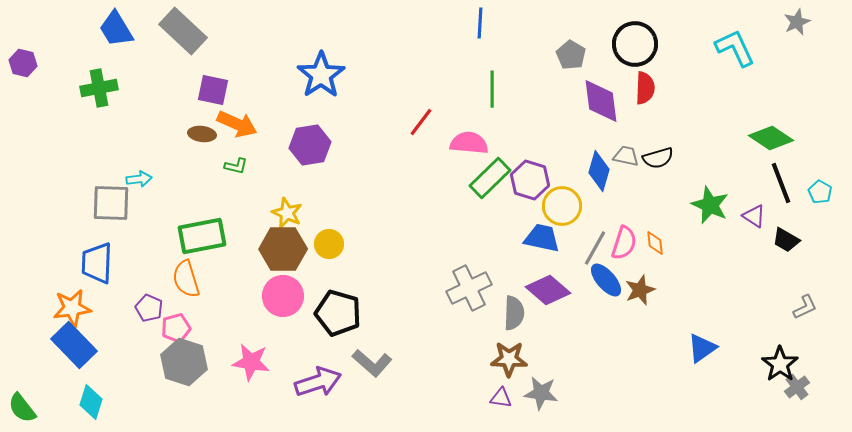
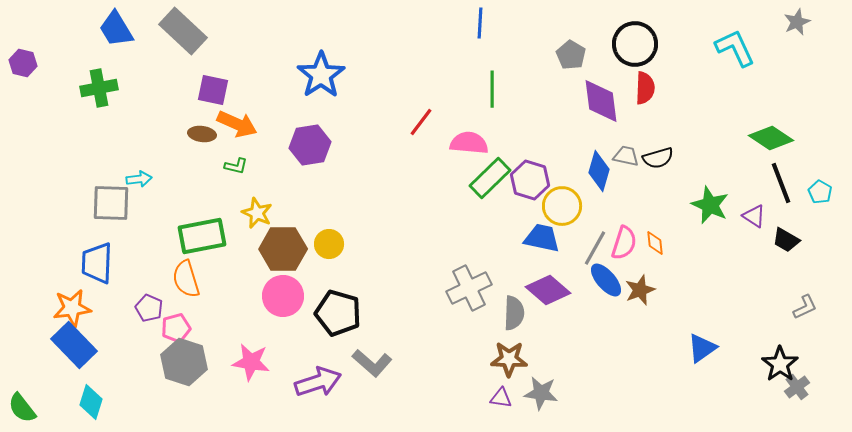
yellow star at (287, 213): moved 30 px left
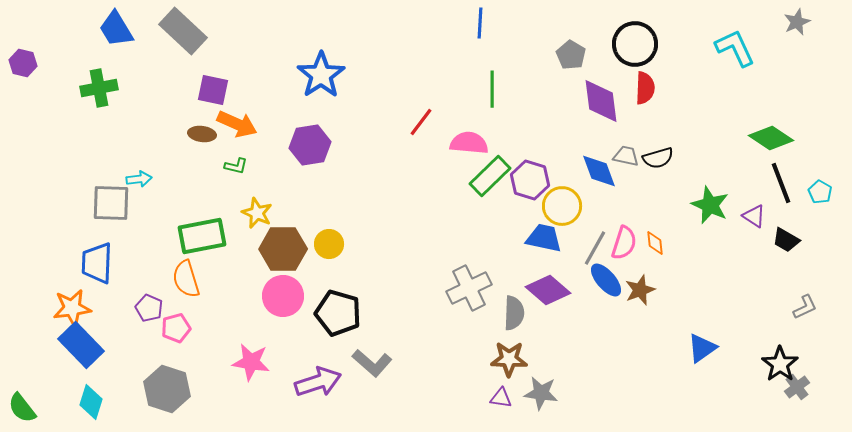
blue diamond at (599, 171): rotated 36 degrees counterclockwise
green rectangle at (490, 178): moved 2 px up
blue trapezoid at (542, 238): moved 2 px right
blue rectangle at (74, 345): moved 7 px right
gray hexagon at (184, 362): moved 17 px left, 27 px down
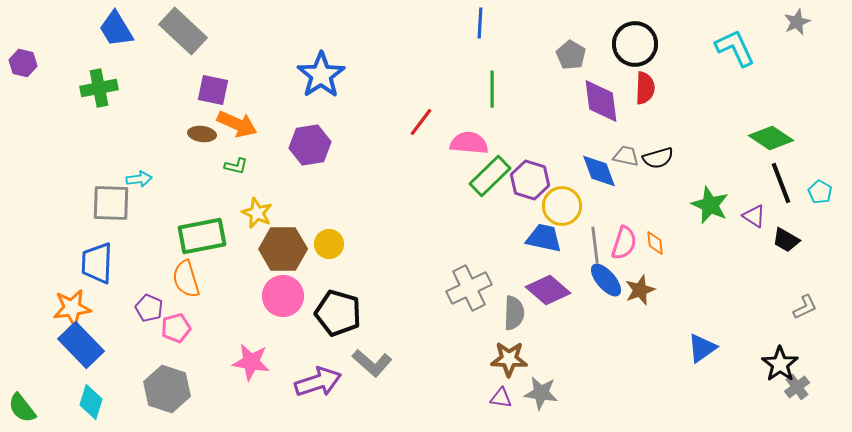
gray line at (595, 248): moved 3 px up; rotated 36 degrees counterclockwise
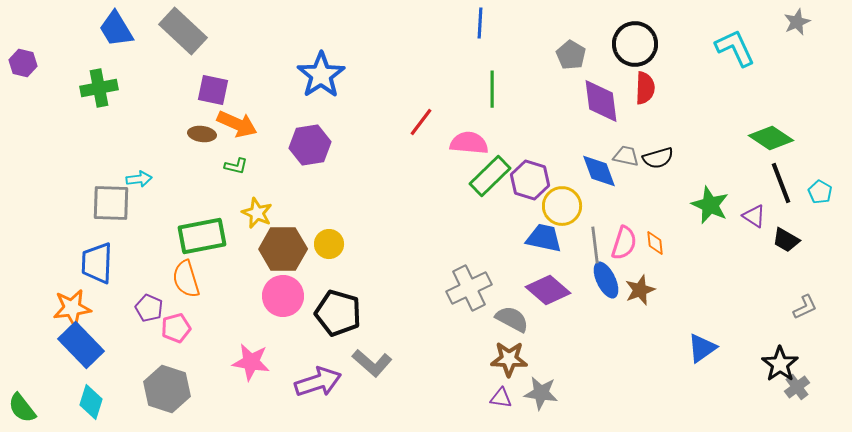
blue ellipse at (606, 280): rotated 15 degrees clockwise
gray semicircle at (514, 313): moved 2 px left, 6 px down; rotated 64 degrees counterclockwise
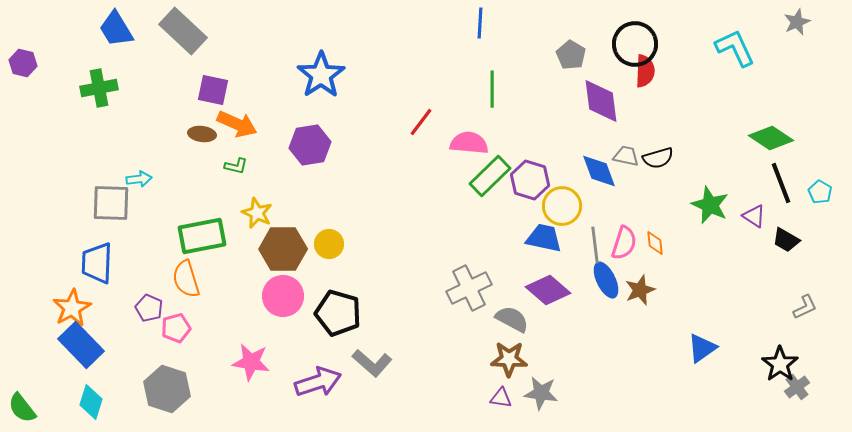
red semicircle at (645, 88): moved 17 px up
orange star at (72, 308): rotated 21 degrees counterclockwise
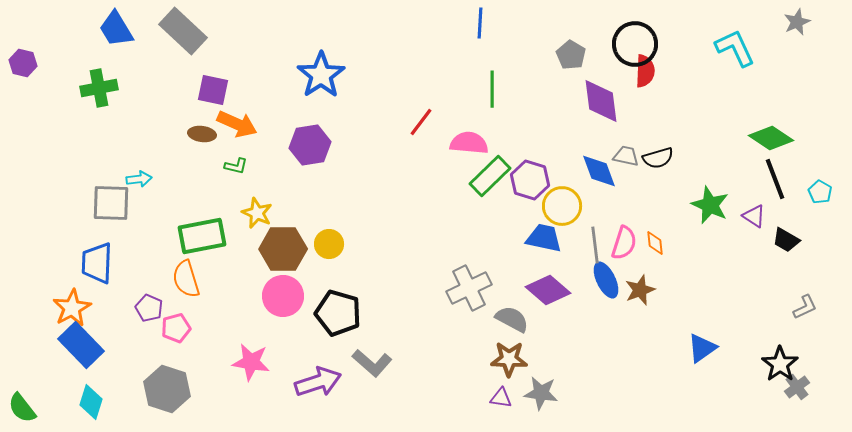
black line at (781, 183): moved 6 px left, 4 px up
